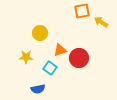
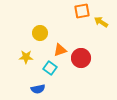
red circle: moved 2 px right
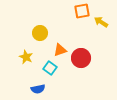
yellow star: rotated 24 degrees clockwise
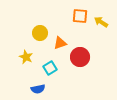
orange square: moved 2 px left, 5 px down; rotated 14 degrees clockwise
orange triangle: moved 7 px up
red circle: moved 1 px left, 1 px up
cyan square: rotated 24 degrees clockwise
